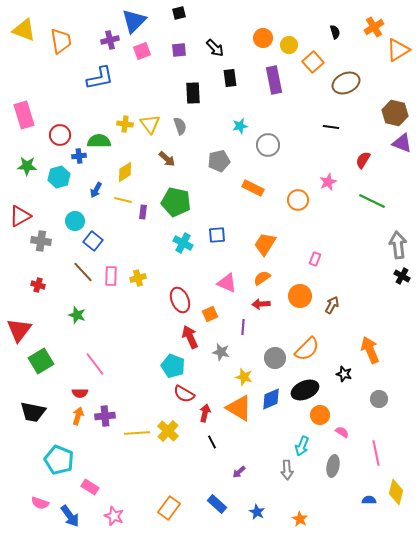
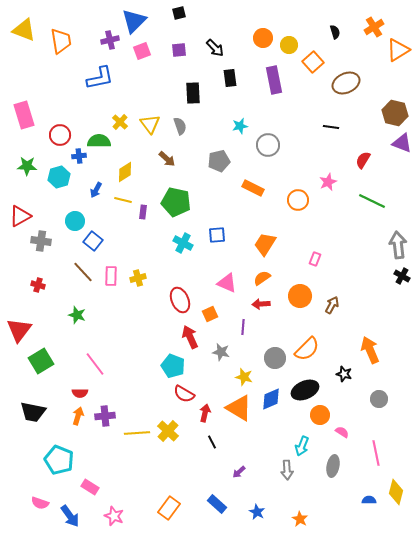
yellow cross at (125, 124): moved 5 px left, 2 px up; rotated 35 degrees clockwise
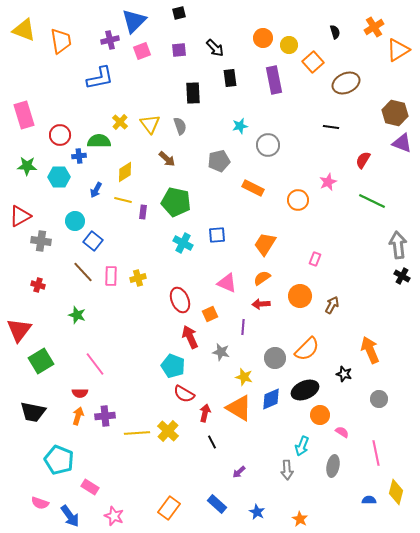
cyan hexagon at (59, 177): rotated 15 degrees clockwise
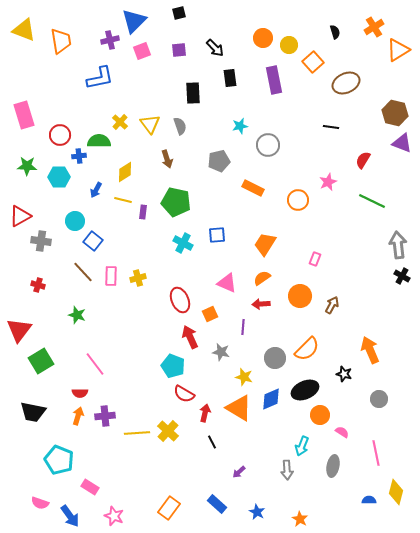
brown arrow at (167, 159): rotated 30 degrees clockwise
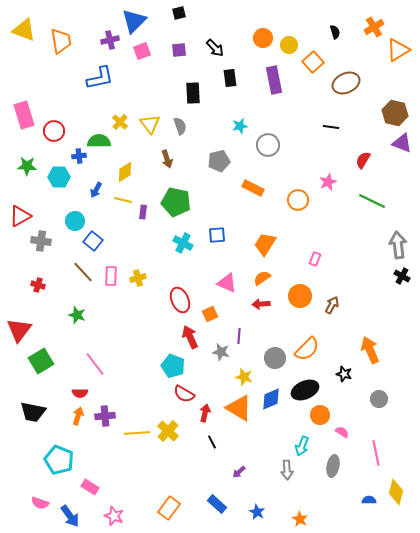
red circle at (60, 135): moved 6 px left, 4 px up
purple line at (243, 327): moved 4 px left, 9 px down
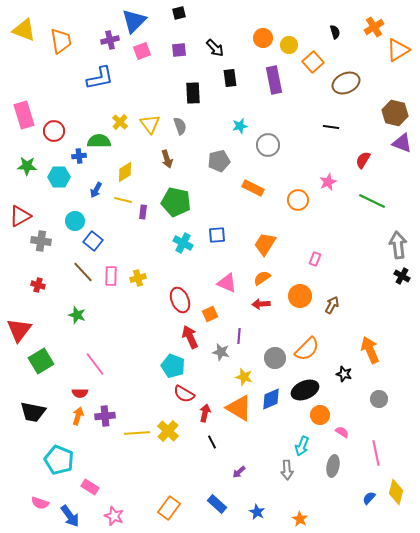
blue semicircle at (369, 500): moved 2 px up; rotated 48 degrees counterclockwise
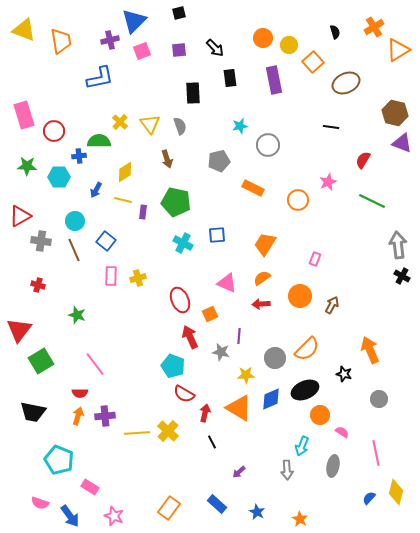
blue square at (93, 241): moved 13 px right
brown line at (83, 272): moved 9 px left, 22 px up; rotated 20 degrees clockwise
yellow star at (244, 377): moved 2 px right, 2 px up; rotated 18 degrees counterclockwise
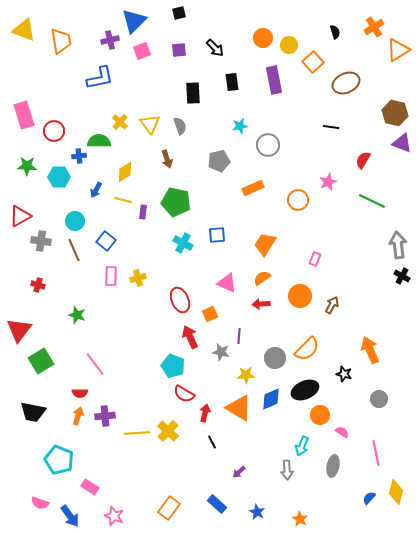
black rectangle at (230, 78): moved 2 px right, 4 px down
orange rectangle at (253, 188): rotated 50 degrees counterclockwise
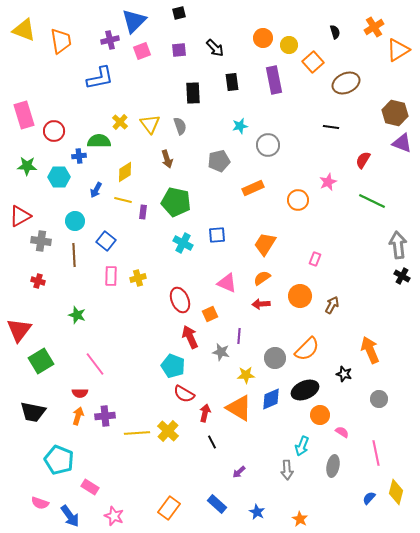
brown line at (74, 250): moved 5 px down; rotated 20 degrees clockwise
red cross at (38, 285): moved 4 px up
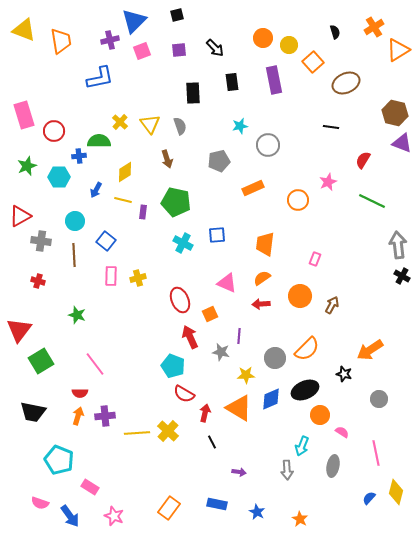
black square at (179, 13): moved 2 px left, 2 px down
green star at (27, 166): rotated 24 degrees counterclockwise
orange trapezoid at (265, 244): rotated 25 degrees counterclockwise
orange arrow at (370, 350): rotated 100 degrees counterclockwise
purple arrow at (239, 472): rotated 128 degrees counterclockwise
blue rectangle at (217, 504): rotated 30 degrees counterclockwise
